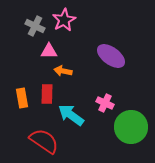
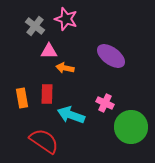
pink star: moved 2 px right, 1 px up; rotated 25 degrees counterclockwise
gray cross: rotated 12 degrees clockwise
orange arrow: moved 2 px right, 3 px up
cyan arrow: rotated 16 degrees counterclockwise
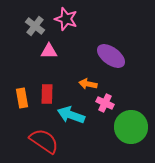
orange arrow: moved 23 px right, 16 px down
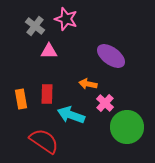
orange rectangle: moved 1 px left, 1 px down
pink cross: rotated 18 degrees clockwise
green circle: moved 4 px left
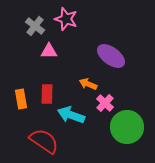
orange arrow: rotated 12 degrees clockwise
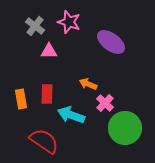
pink star: moved 3 px right, 3 px down
purple ellipse: moved 14 px up
green circle: moved 2 px left, 1 px down
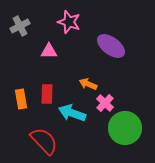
gray cross: moved 15 px left; rotated 24 degrees clockwise
purple ellipse: moved 4 px down
cyan arrow: moved 1 px right, 2 px up
red semicircle: rotated 12 degrees clockwise
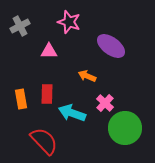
orange arrow: moved 1 px left, 8 px up
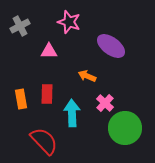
cyan arrow: rotated 68 degrees clockwise
